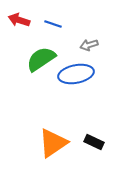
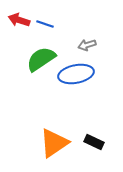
blue line: moved 8 px left
gray arrow: moved 2 px left
orange triangle: moved 1 px right
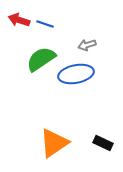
black rectangle: moved 9 px right, 1 px down
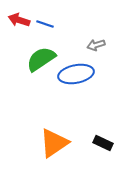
gray arrow: moved 9 px right
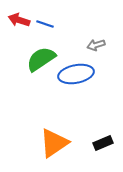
black rectangle: rotated 48 degrees counterclockwise
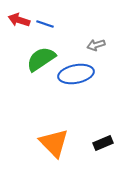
orange triangle: rotated 40 degrees counterclockwise
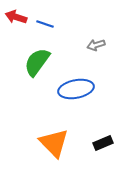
red arrow: moved 3 px left, 3 px up
green semicircle: moved 4 px left, 3 px down; rotated 20 degrees counterclockwise
blue ellipse: moved 15 px down
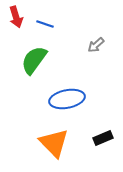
red arrow: rotated 125 degrees counterclockwise
gray arrow: rotated 24 degrees counterclockwise
green semicircle: moved 3 px left, 2 px up
blue ellipse: moved 9 px left, 10 px down
black rectangle: moved 5 px up
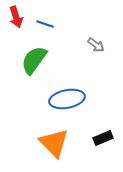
gray arrow: rotated 102 degrees counterclockwise
